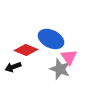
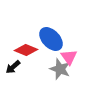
blue ellipse: rotated 20 degrees clockwise
black arrow: rotated 21 degrees counterclockwise
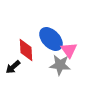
red diamond: rotated 65 degrees clockwise
pink triangle: moved 7 px up
gray star: moved 4 px up; rotated 15 degrees counterclockwise
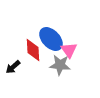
red diamond: moved 7 px right
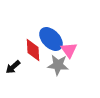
gray star: moved 2 px left
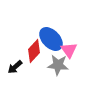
red diamond: moved 1 px right, 1 px down; rotated 45 degrees clockwise
black arrow: moved 2 px right
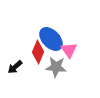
red diamond: moved 4 px right, 1 px down; rotated 20 degrees counterclockwise
gray star: moved 2 px left, 2 px down
